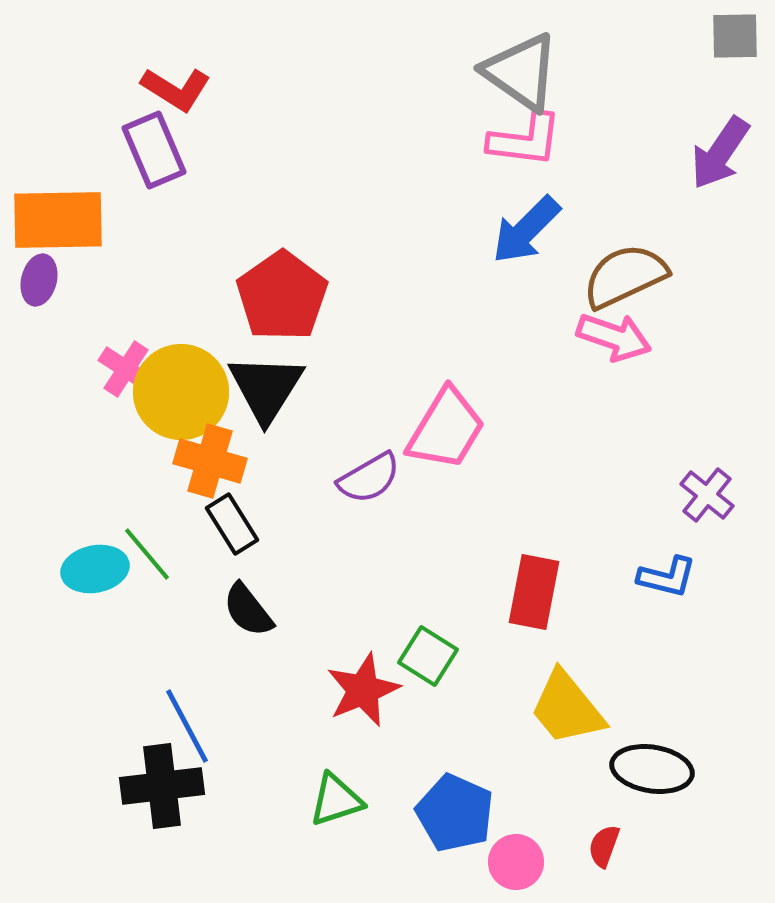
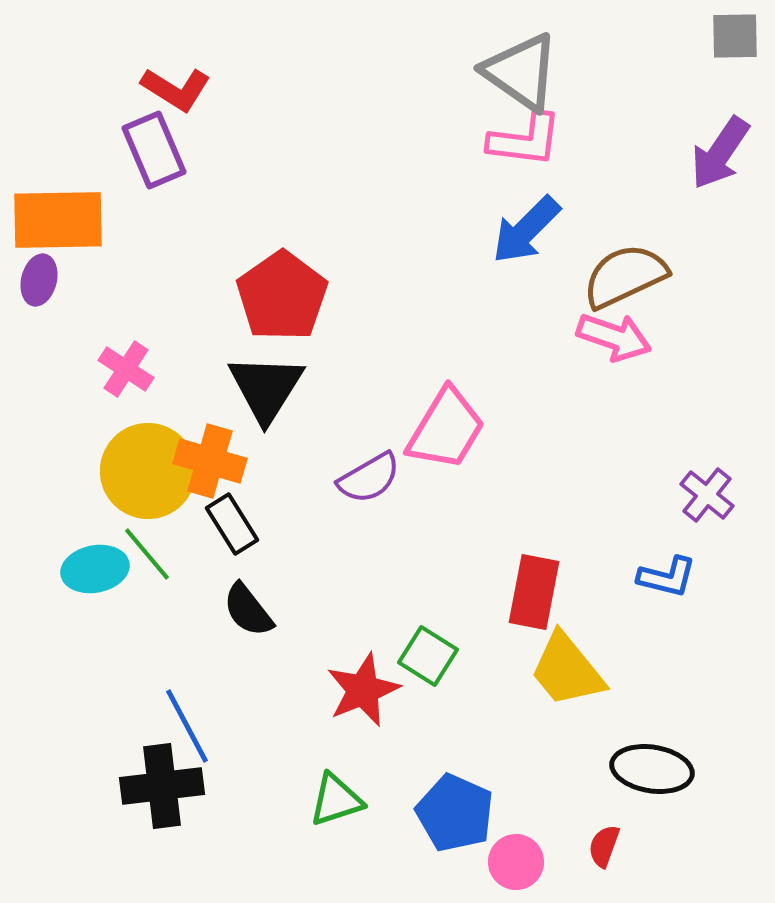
yellow circle: moved 33 px left, 79 px down
yellow trapezoid: moved 38 px up
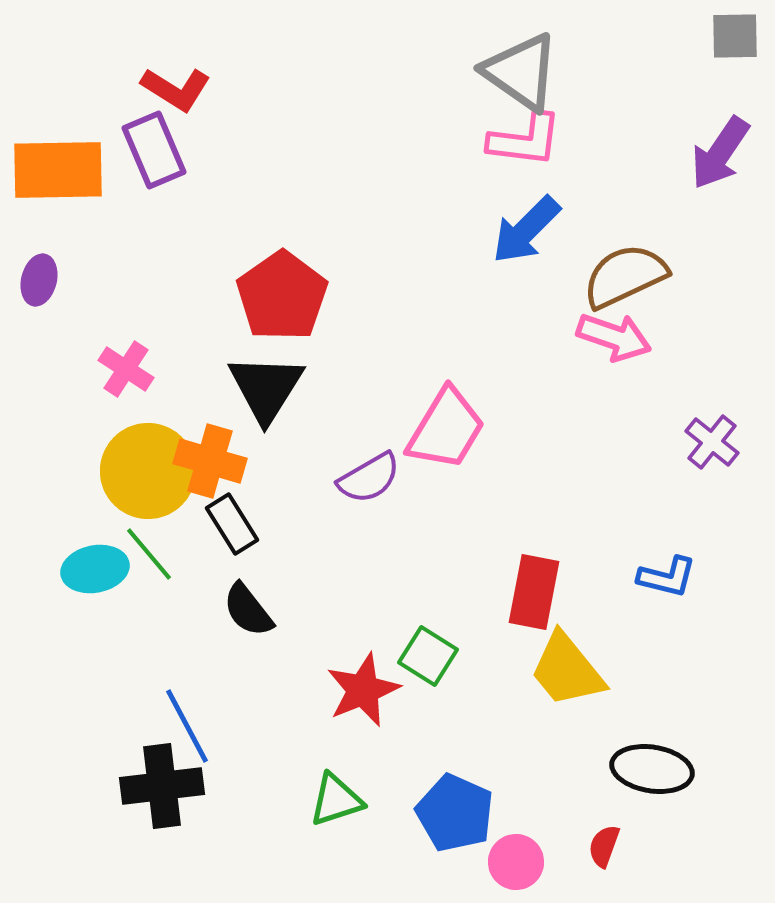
orange rectangle: moved 50 px up
purple cross: moved 5 px right, 53 px up
green line: moved 2 px right
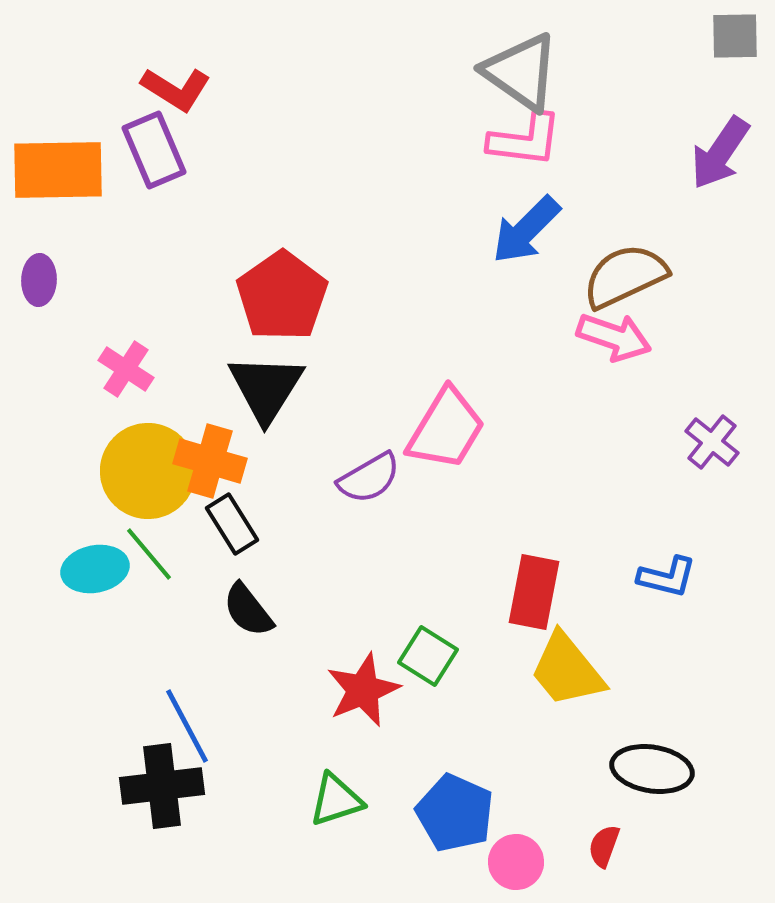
purple ellipse: rotated 12 degrees counterclockwise
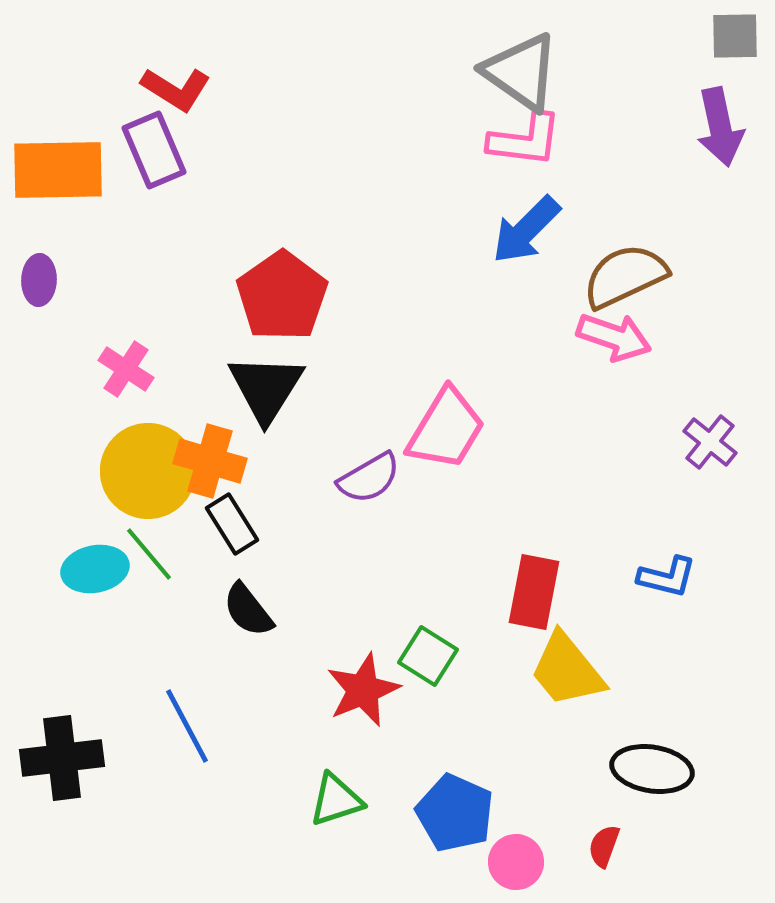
purple arrow: moved 26 px up; rotated 46 degrees counterclockwise
purple cross: moved 2 px left
black cross: moved 100 px left, 28 px up
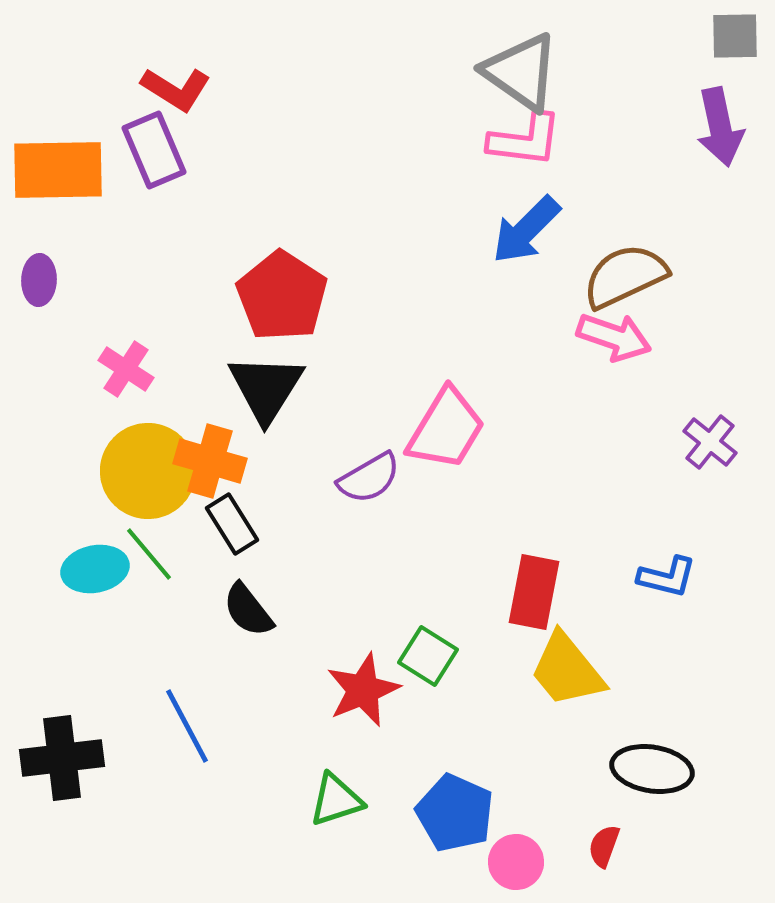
red pentagon: rotated 4 degrees counterclockwise
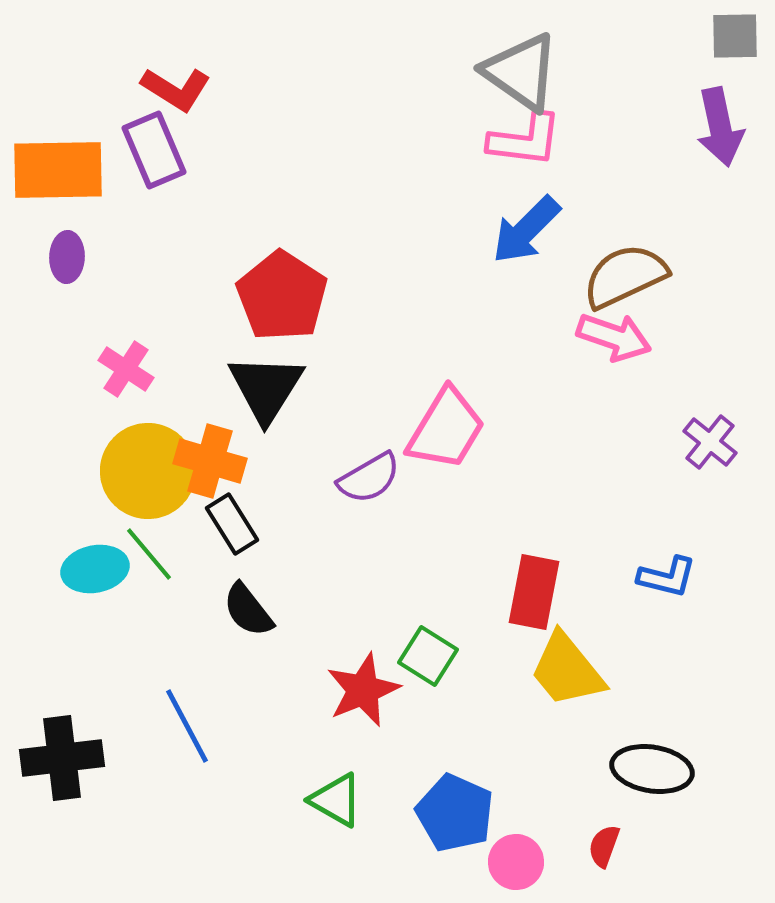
purple ellipse: moved 28 px right, 23 px up
green triangle: rotated 48 degrees clockwise
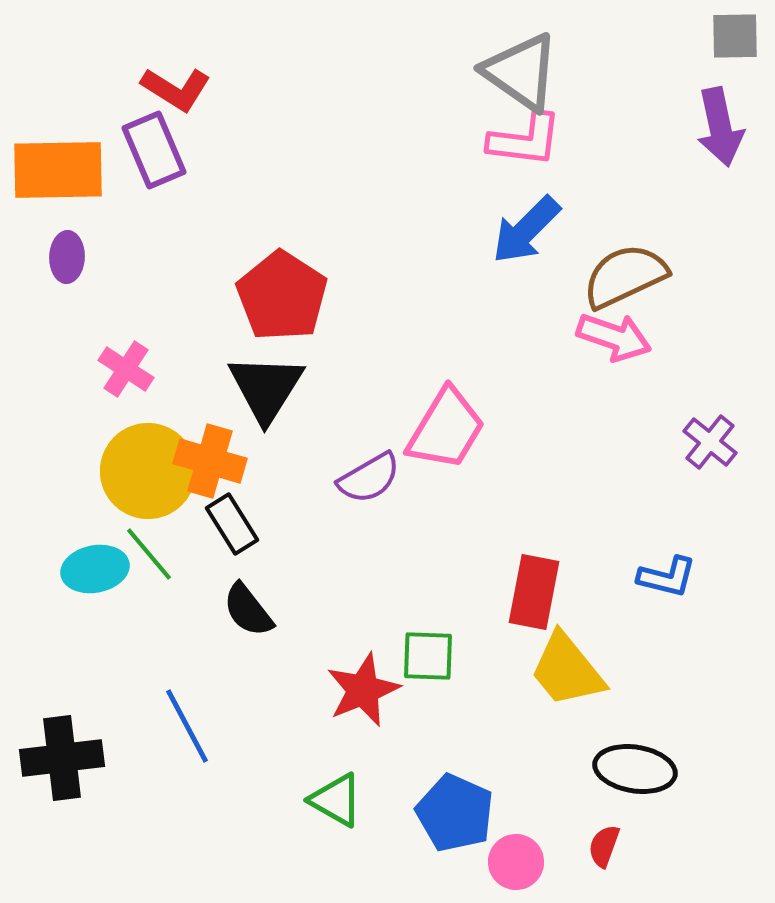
green square: rotated 30 degrees counterclockwise
black ellipse: moved 17 px left
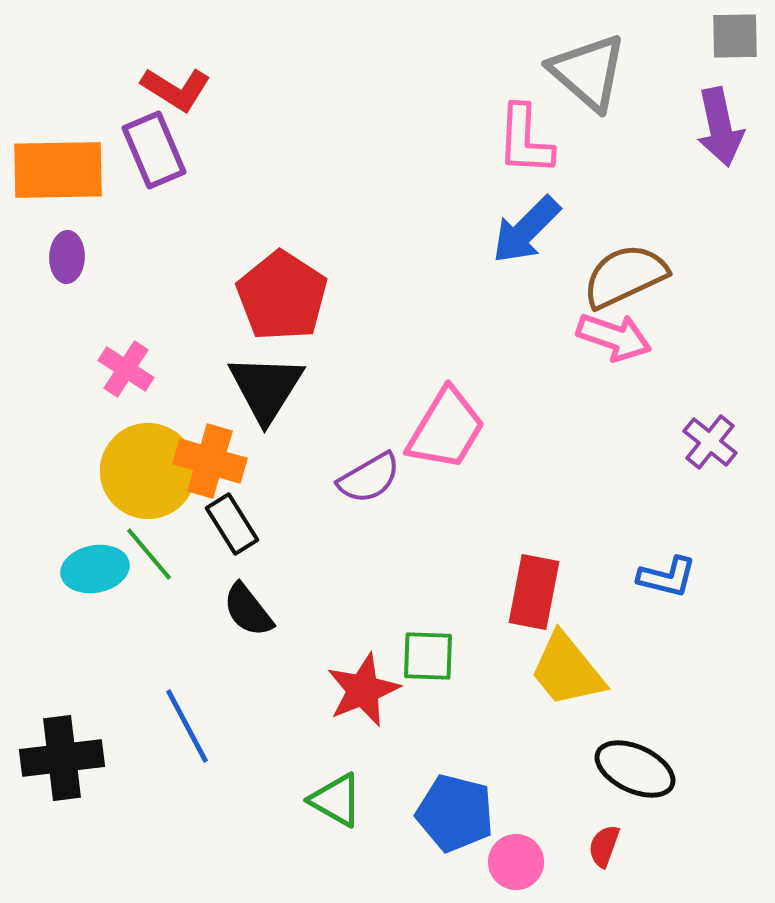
gray triangle: moved 67 px right; rotated 6 degrees clockwise
pink L-shape: rotated 86 degrees clockwise
black ellipse: rotated 16 degrees clockwise
blue pentagon: rotated 10 degrees counterclockwise
